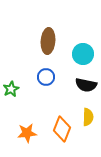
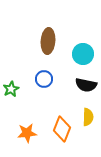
blue circle: moved 2 px left, 2 px down
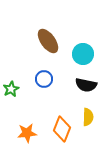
brown ellipse: rotated 40 degrees counterclockwise
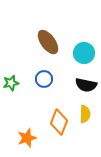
brown ellipse: moved 1 px down
cyan circle: moved 1 px right, 1 px up
green star: moved 6 px up; rotated 14 degrees clockwise
yellow semicircle: moved 3 px left, 3 px up
orange diamond: moved 3 px left, 7 px up
orange star: moved 5 px down; rotated 12 degrees counterclockwise
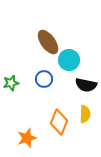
cyan circle: moved 15 px left, 7 px down
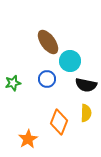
cyan circle: moved 1 px right, 1 px down
blue circle: moved 3 px right
green star: moved 2 px right
yellow semicircle: moved 1 px right, 1 px up
orange star: moved 1 px right, 1 px down; rotated 12 degrees counterclockwise
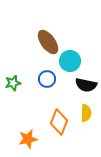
orange star: rotated 18 degrees clockwise
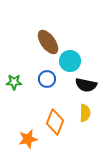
green star: moved 1 px right, 1 px up; rotated 14 degrees clockwise
yellow semicircle: moved 1 px left
orange diamond: moved 4 px left
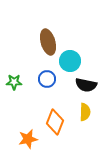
brown ellipse: rotated 20 degrees clockwise
yellow semicircle: moved 1 px up
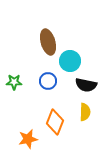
blue circle: moved 1 px right, 2 px down
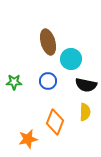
cyan circle: moved 1 px right, 2 px up
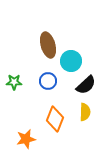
brown ellipse: moved 3 px down
cyan circle: moved 2 px down
black semicircle: rotated 55 degrees counterclockwise
orange diamond: moved 3 px up
orange star: moved 2 px left
